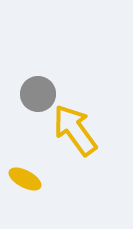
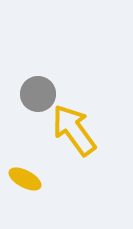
yellow arrow: moved 1 px left
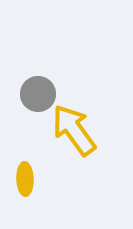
yellow ellipse: rotated 60 degrees clockwise
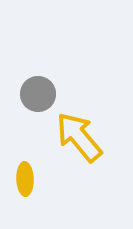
yellow arrow: moved 5 px right, 7 px down; rotated 4 degrees counterclockwise
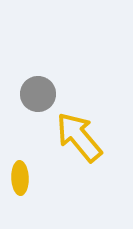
yellow ellipse: moved 5 px left, 1 px up
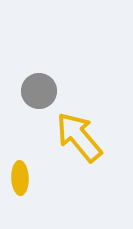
gray circle: moved 1 px right, 3 px up
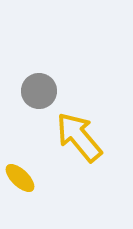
yellow ellipse: rotated 44 degrees counterclockwise
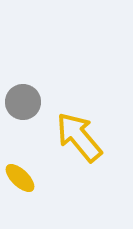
gray circle: moved 16 px left, 11 px down
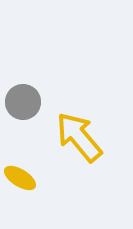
yellow ellipse: rotated 12 degrees counterclockwise
